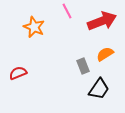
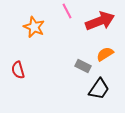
red arrow: moved 2 px left
gray rectangle: rotated 42 degrees counterclockwise
red semicircle: moved 3 px up; rotated 84 degrees counterclockwise
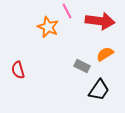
red arrow: rotated 28 degrees clockwise
orange star: moved 14 px right
gray rectangle: moved 1 px left
black trapezoid: moved 1 px down
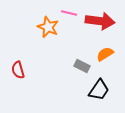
pink line: moved 2 px right, 2 px down; rotated 49 degrees counterclockwise
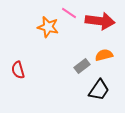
pink line: rotated 21 degrees clockwise
orange star: rotated 10 degrees counterclockwise
orange semicircle: moved 1 px left, 1 px down; rotated 18 degrees clockwise
gray rectangle: rotated 63 degrees counterclockwise
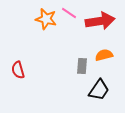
red arrow: rotated 16 degrees counterclockwise
orange star: moved 2 px left, 8 px up
gray rectangle: rotated 49 degrees counterclockwise
